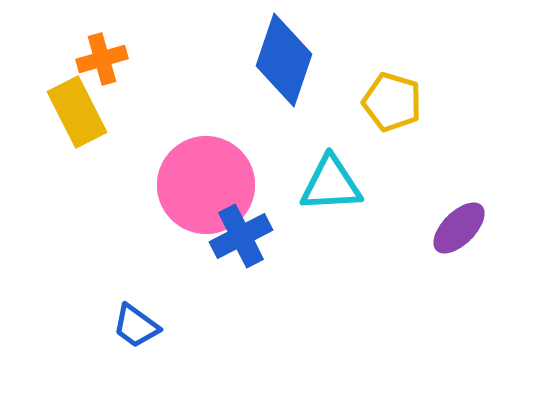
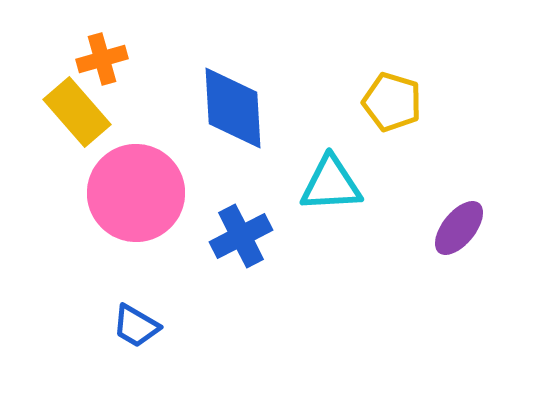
blue diamond: moved 51 px left, 48 px down; rotated 22 degrees counterclockwise
yellow rectangle: rotated 14 degrees counterclockwise
pink circle: moved 70 px left, 8 px down
purple ellipse: rotated 6 degrees counterclockwise
blue trapezoid: rotated 6 degrees counterclockwise
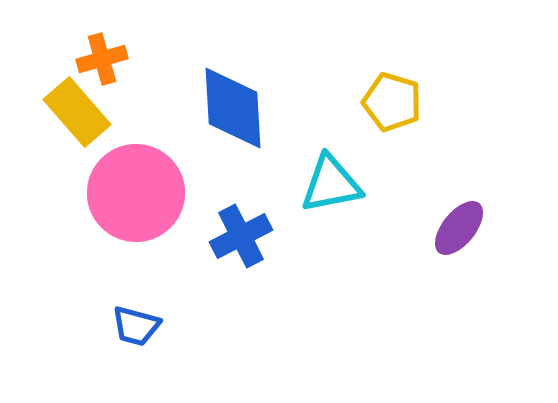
cyan triangle: rotated 8 degrees counterclockwise
blue trapezoid: rotated 15 degrees counterclockwise
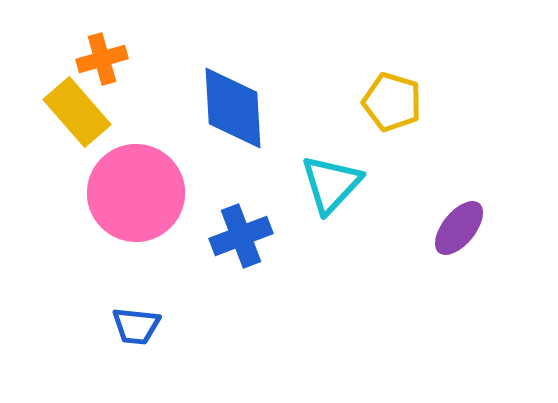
cyan triangle: rotated 36 degrees counterclockwise
blue cross: rotated 6 degrees clockwise
blue trapezoid: rotated 9 degrees counterclockwise
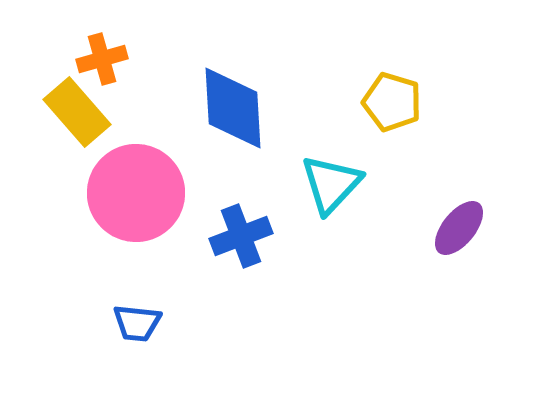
blue trapezoid: moved 1 px right, 3 px up
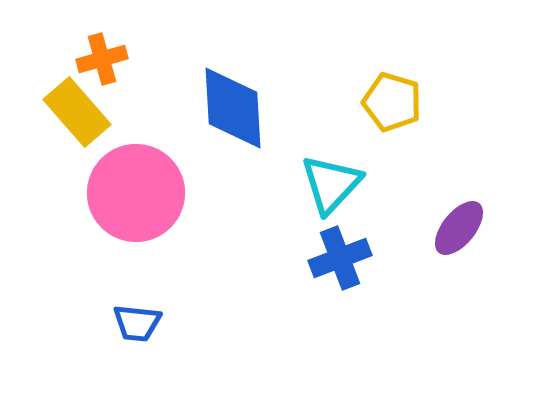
blue cross: moved 99 px right, 22 px down
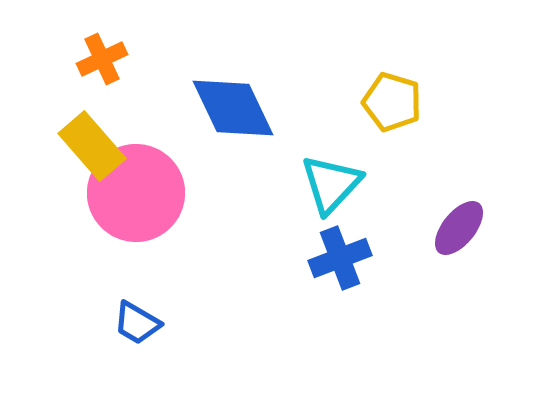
orange cross: rotated 9 degrees counterclockwise
blue diamond: rotated 22 degrees counterclockwise
yellow rectangle: moved 15 px right, 34 px down
blue trapezoid: rotated 24 degrees clockwise
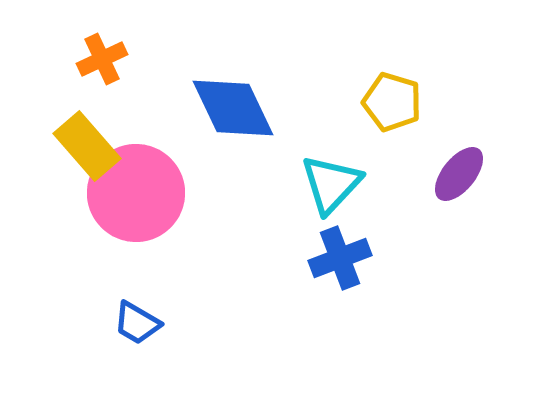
yellow rectangle: moved 5 px left
purple ellipse: moved 54 px up
